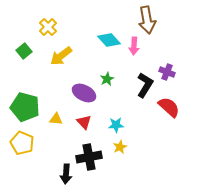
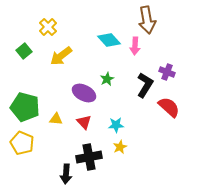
pink arrow: moved 1 px right
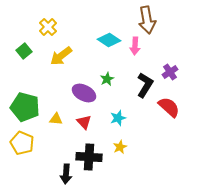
cyan diamond: rotated 15 degrees counterclockwise
purple cross: moved 3 px right; rotated 35 degrees clockwise
cyan star: moved 2 px right, 7 px up; rotated 14 degrees counterclockwise
black cross: rotated 15 degrees clockwise
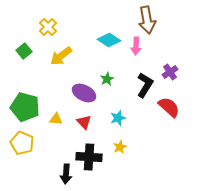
pink arrow: moved 1 px right
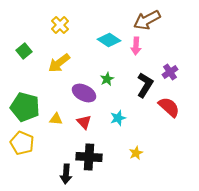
brown arrow: rotated 72 degrees clockwise
yellow cross: moved 12 px right, 2 px up
yellow arrow: moved 2 px left, 7 px down
yellow star: moved 16 px right, 6 px down
